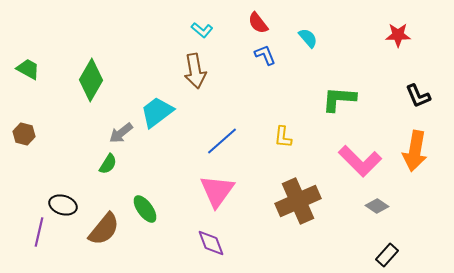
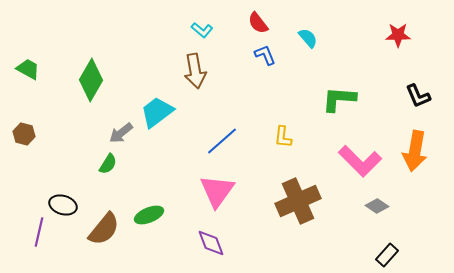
green ellipse: moved 4 px right, 6 px down; rotated 76 degrees counterclockwise
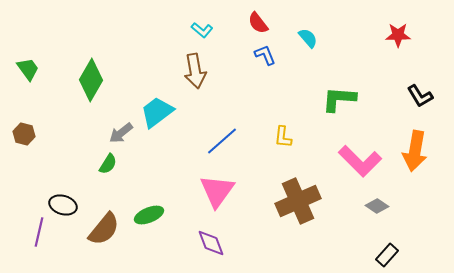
green trapezoid: rotated 25 degrees clockwise
black L-shape: moved 2 px right; rotated 8 degrees counterclockwise
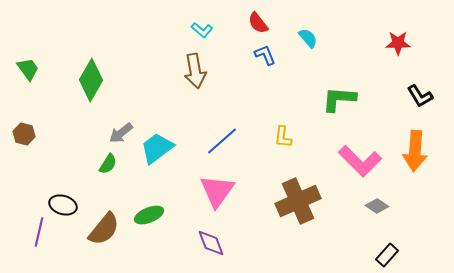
red star: moved 8 px down
cyan trapezoid: moved 36 px down
orange arrow: rotated 6 degrees counterclockwise
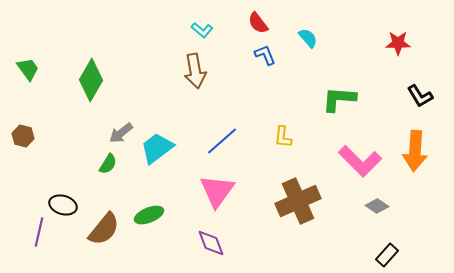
brown hexagon: moved 1 px left, 2 px down
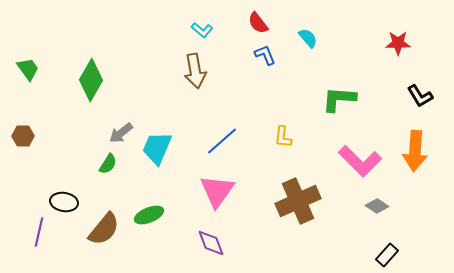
brown hexagon: rotated 15 degrees counterclockwise
cyan trapezoid: rotated 30 degrees counterclockwise
black ellipse: moved 1 px right, 3 px up; rotated 8 degrees counterclockwise
